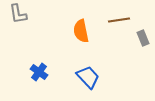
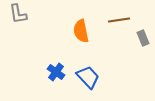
blue cross: moved 17 px right
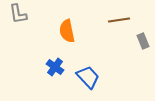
orange semicircle: moved 14 px left
gray rectangle: moved 3 px down
blue cross: moved 1 px left, 5 px up
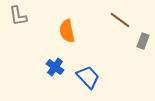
gray L-shape: moved 2 px down
brown line: moved 1 px right; rotated 45 degrees clockwise
gray rectangle: rotated 42 degrees clockwise
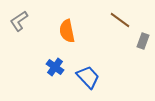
gray L-shape: moved 1 px right, 5 px down; rotated 65 degrees clockwise
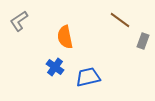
orange semicircle: moved 2 px left, 6 px down
blue trapezoid: rotated 60 degrees counterclockwise
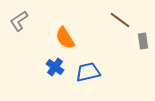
orange semicircle: moved 1 px down; rotated 20 degrees counterclockwise
gray rectangle: rotated 28 degrees counterclockwise
blue trapezoid: moved 5 px up
